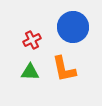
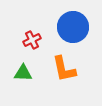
green triangle: moved 7 px left, 1 px down
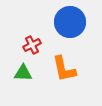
blue circle: moved 3 px left, 5 px up
red cross: moved 5 px down
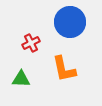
red cross: moved 1 px left, 2 px up
green triangle: moved 2 px left, 6 px down
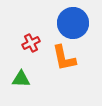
blue circle: moved 3 px right, 1 px down
orange L-shape: moved 11 px up
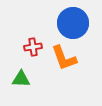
red cross: moved 2 px right, 4 px down; rotated 18 degrees clockwise
orange L-shape: rotated 8 degrees counterclockwise
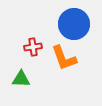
blue circle: moved 1 px right, 1 px down
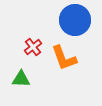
blue circle: moved 1 px right, 4 px up
red cross: rotated 30 degrees counterclockwise
